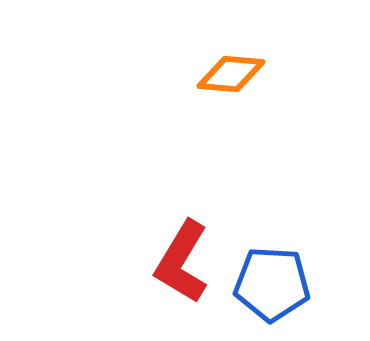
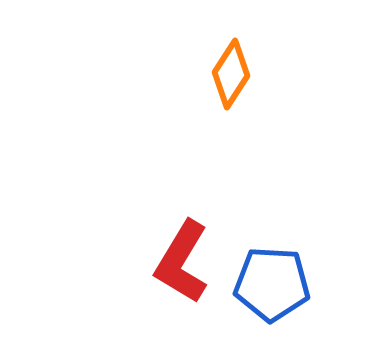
orange diamond: rotated 62 degrees counterclockwise
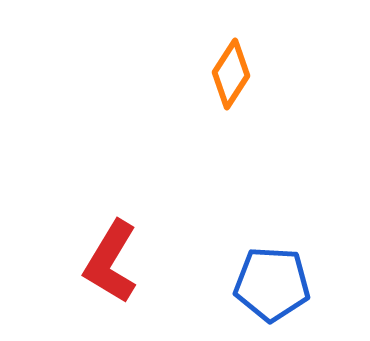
red L-shape: moved 71 px left
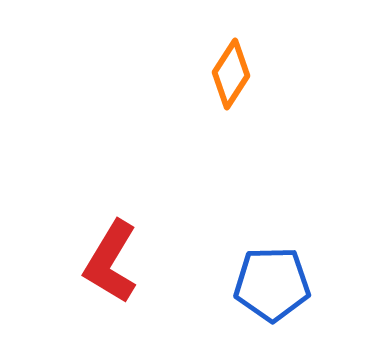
blue pentagon: rotated 4 degrees counterclockwise
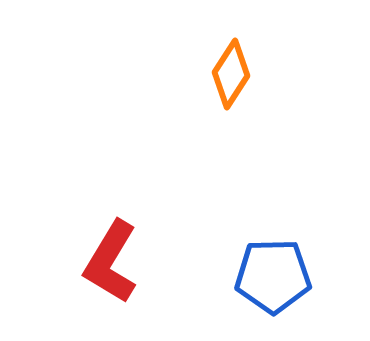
blue pentagon: moved 1 px right, 8 px up
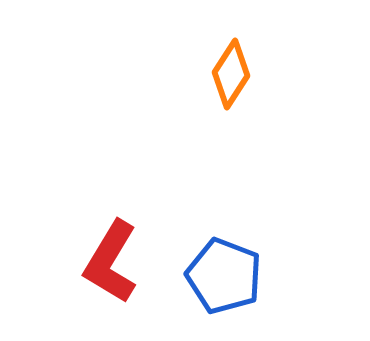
blue pentagon: moved 49 px left; rotated 22 degrees clockwise
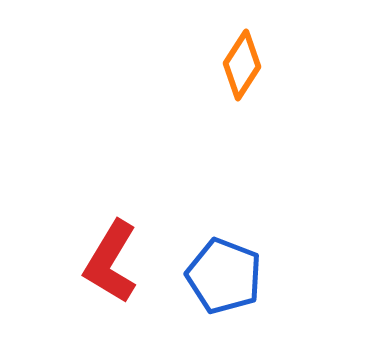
orange diamond: moved 11 px right, 9 px up
